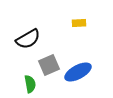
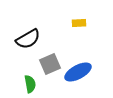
gray square: moved 1 px right, 1 px up
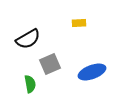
blue ellipse: moved 14 px right; rotated 8 degrees clockwise
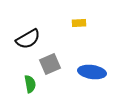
blue ellipse: rotated 28 degrees clockwise
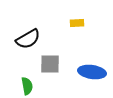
yellow rectangle: moved 2 px left
gray square: rotated 25 degrees clockwise
green semicircle: moved 3 px left, 2 px down
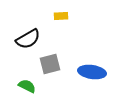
yellow rectangle: moved 16 px left, 7 px up
gray square: rotated 15 degrees counterclockwise
green semicircle: rotated 54 degrees counterclockwise
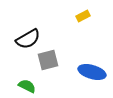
yellow rectangle: moved 22 px right; rotated 24 degrees counterclockwise
gray square: moved 2 px left, 4 px up
blue ellipse: rotated 8 degrees clockwise
